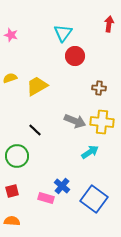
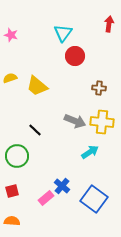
yellow trapezoid: rotated 110 degrees counterclockwise
pink rectangle: rotated 56 degrees counterclockwise
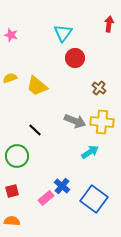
red circle: moved 2 px down
brown cross: rotated 32 degrees clockwise
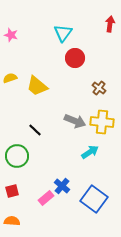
red arrow: moved 1 px right
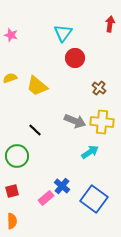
orange semicircle: rotated 84 degrees clockwise
